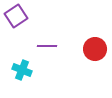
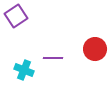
purple line: moved 6 px right, 12 px down
cyan cross: moved 2 px right
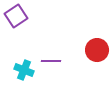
red circle: moved 2 px right, 1 px down
purple line: moved 2 px left, 3 px down
